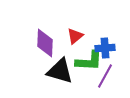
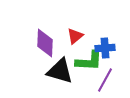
purple line: moved 4 px down
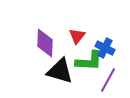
red triangle: moved 2 px right; rotated 12 degrees counterclockwise
blue cross: rotated 30 degrees clockwise
purple line: moved 3 px right
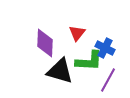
red triangle: moved 3 px up
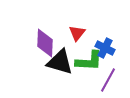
black triangle: moved 9 px up
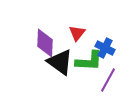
black triangle: rotated 20 degrees clockwise
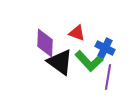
red triangle: rotated 48 degrees counterclockwise
green L-shape: rotated 44 degrees clockwise
purple line: moved 3 px up; rotated 20 degrees counterclockwise
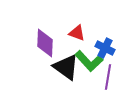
black triangle: moved 6 px right, 5 px down
